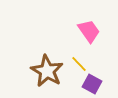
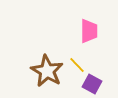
pink trapezoid: rotated 35 degrees clockwise
yellow line: moved 2 px left, 1 px down
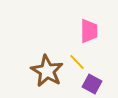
yellow line: moved 3 px up
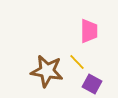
brown star: rotated 20 degrees counterclockwise
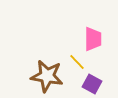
pink trapezoid: moved 4 px right, 8 px down
brown star: moved 5 px down
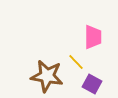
pink trapezoid: moved 2 px up
yellow line: moved 1 px left
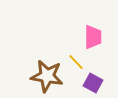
purple square: moved 1 px right, 1 px up
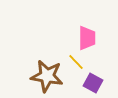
pink trapezoid: moved 6 px left, 1 px down
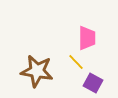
brown star: moved 10 px left, 5 px up
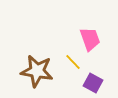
pink trapezoid: moved 3 px right, 1 px down; rotated 20 degrees counterclockwise
yellow line: moved 3 px left
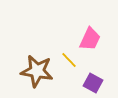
pink trapezoid: rotated 45 degrees clockwise
yellow line: moved 4 px left, 2 px up
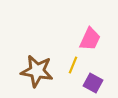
yellow line: moved 4 px right, 5 px down; rotated 66 degrees clockwise
